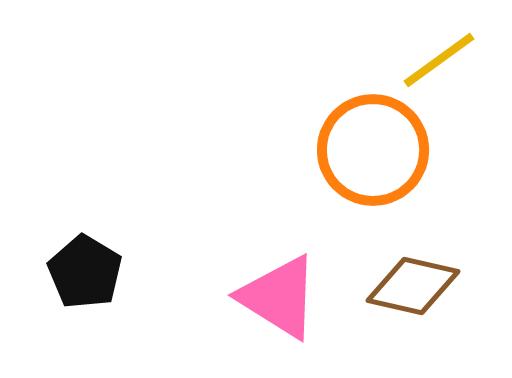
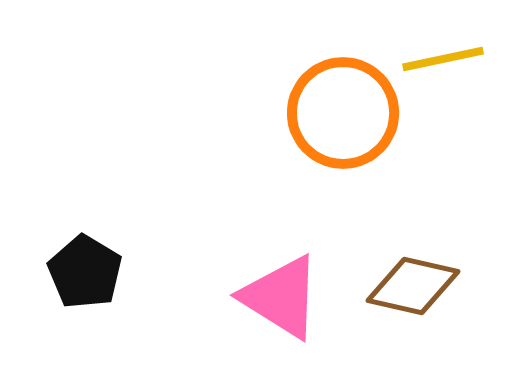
yellow line: moved 4 px right, 1 px up; rotated 24 degrees clockwise
orange circle: moved 30 px left, 37 px up
pink triangle: moved 2 px right
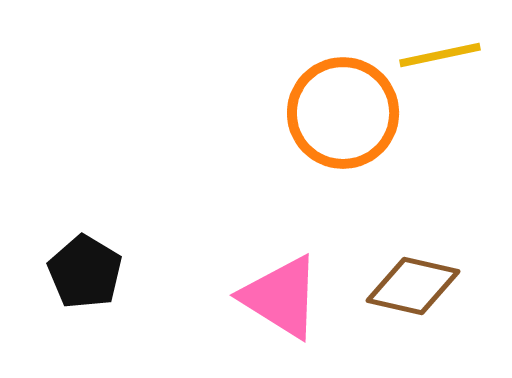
yellow line: moved 3 px left, 4 px up
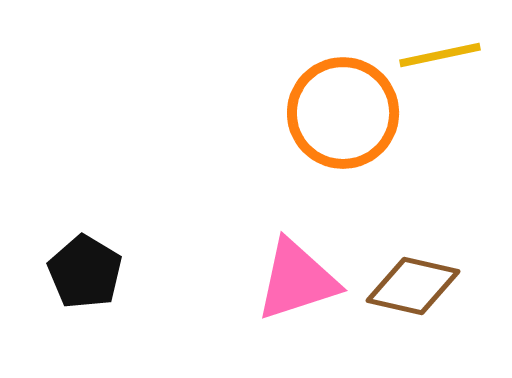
pink triangle: moved 16 px right, 17 px up; rotated 50 degrees counterclockwise
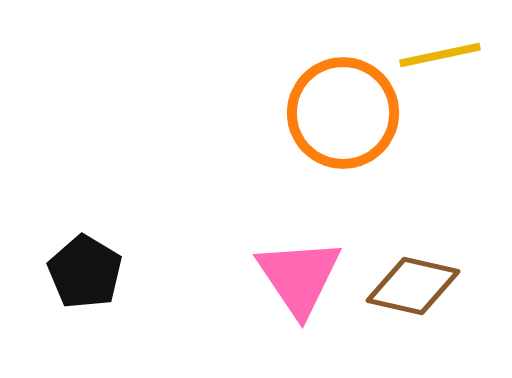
pink triangle: moved 2 px right, 3 px up; rotated 46 degrees counterclockwise
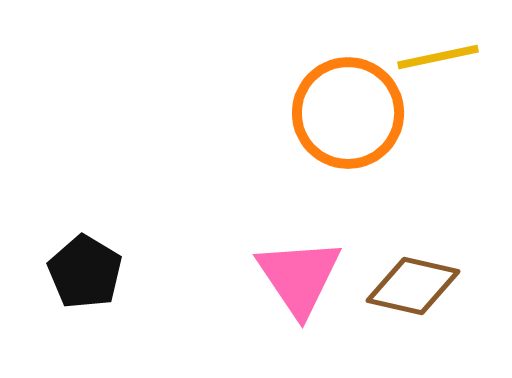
yellow line: moved 2 px left, 2 px down
orange circle: moved 5 px right
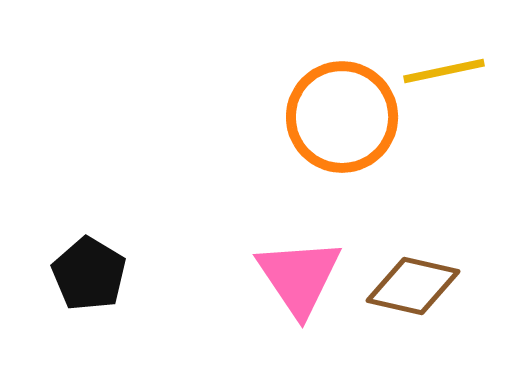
yellow line: moved 6 px right, 14 px down
orange circle: moved 6 px left, 4 px down
black pentagon: moved 4 px right, 2 px down
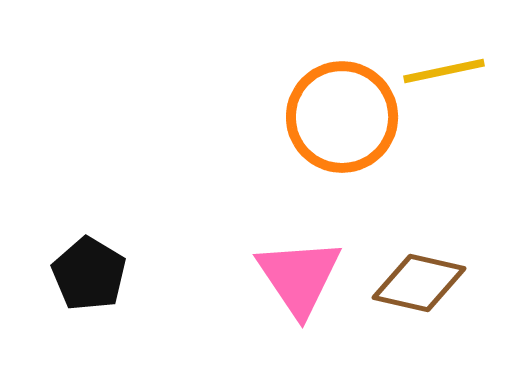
brown diamond: moved 6 px right, 3 px up
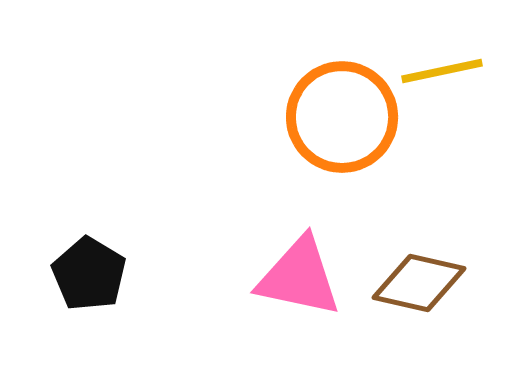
yellow line: moved 2 px left
pink triangle: rotated 44 degrees counterclockwise
